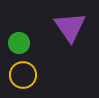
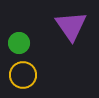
purple triangle: moved 1 px right, 1 px up
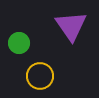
yellow circle: moved 17 px right, 1 px down
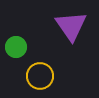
green circle: moved 3 px left, 4 px down
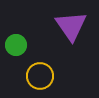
green circle: moved 2 px up
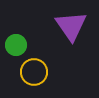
yellow circle: moved 6 px left, 4 px up
